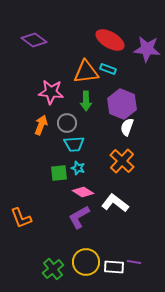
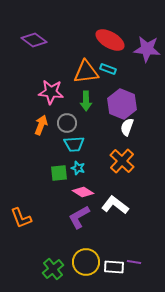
white L-shape: moved 2 px down
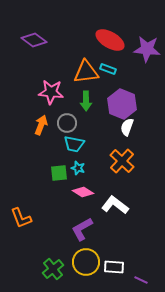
cyan trapezoid: rotated 15 degrees clockwise
purple L-shape: moved 3 px right, 12 px down
purple line: moved 7 px right, 18 px down; rotated 16 degrees clockwise
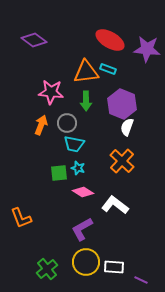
green cross: moved 6 px left
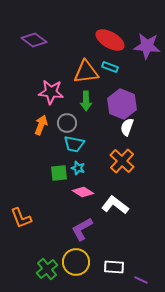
purple star: moved 3 px up
cyan rectangle: moved 2 px right, 2 px up
yellow circle: moved 10 px left
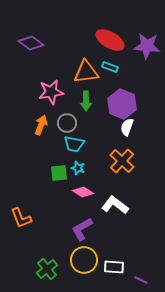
purple diamond: moved 3 px left, 3 px down
pink star: rotated 15 degrees counterclockwise
yellow circle: moved 8 px right, 2 px up
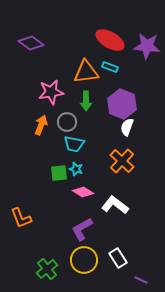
gray circle: moved 1 px up
cyan star: moved 2 px left, 1 px down
white rectangle: moved 4 px right, 9 px up; rotated 54 degrees clockwise
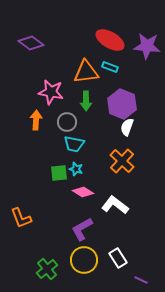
pink star: rotated 20 degrees clockwise
orange arrow: moved 5 px left, 5 px up; rotated 18 degrees counterclockwise
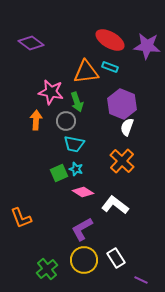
green arrow: moved 9 px left, 1 px down; rotated 18 degrees counterclockwise
gray circle: moved 1 px left, 1 px up
green square: rotated 18 degrees counterclockwise
white rectangle: moved 2 px left
